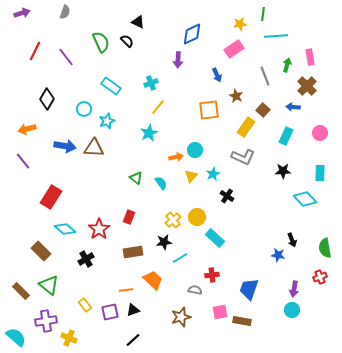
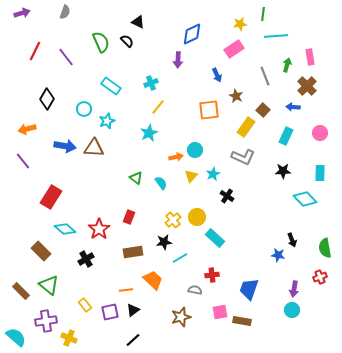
black triangle at (133, 310): rotated 16 degrees counterclockwise
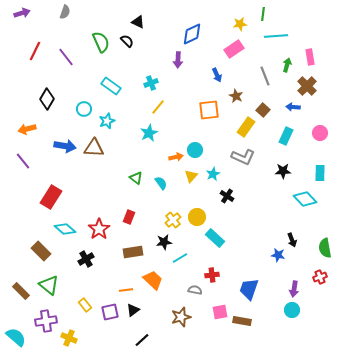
black line at (133, 340): moved 9 px right
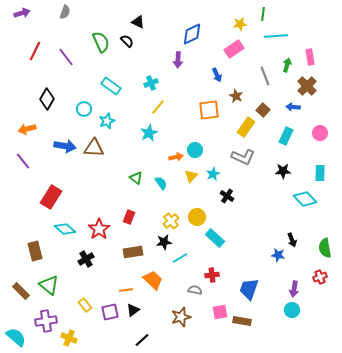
yellow cross at (173, 220): moved 2 px left, 1 px down
brown rectangle at (41, 251): moved 6 px left; rotated 30 degrees clockwise
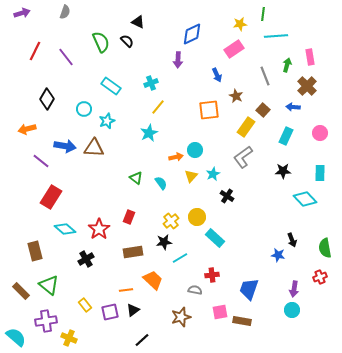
gray L-shape at (243, 157): rotated 120 degrees clockwise
purple line at (23, 161): moved 18 px right; rotated 12 degrees counterclockwise
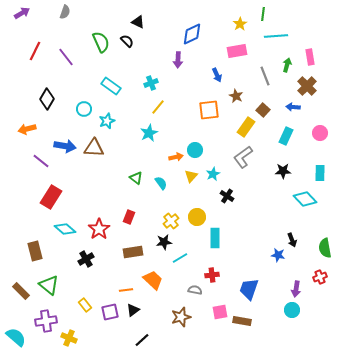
purple arrow at (22, 13): rotated 14 degrees counterclockwise
yellow star at (240, 24): rotated 24 degrees counterclockwise
pink rectangle at (234, 49): moved 3 px right, 2 px down; rotated 24 degrees clockwise
cyan rectangle at (215, 238): rotated 48 degrees clockwise
purple arrow at (294, 289): moved 2 px right
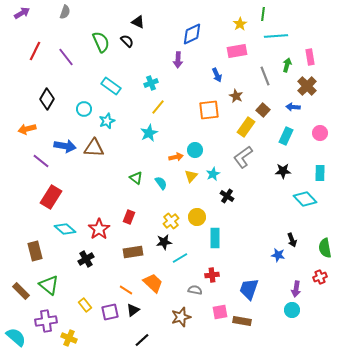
orange trapezoid at (153, 280): moved 3 px down
orange line at (126, 290): rotated 40 degrees clockwise
